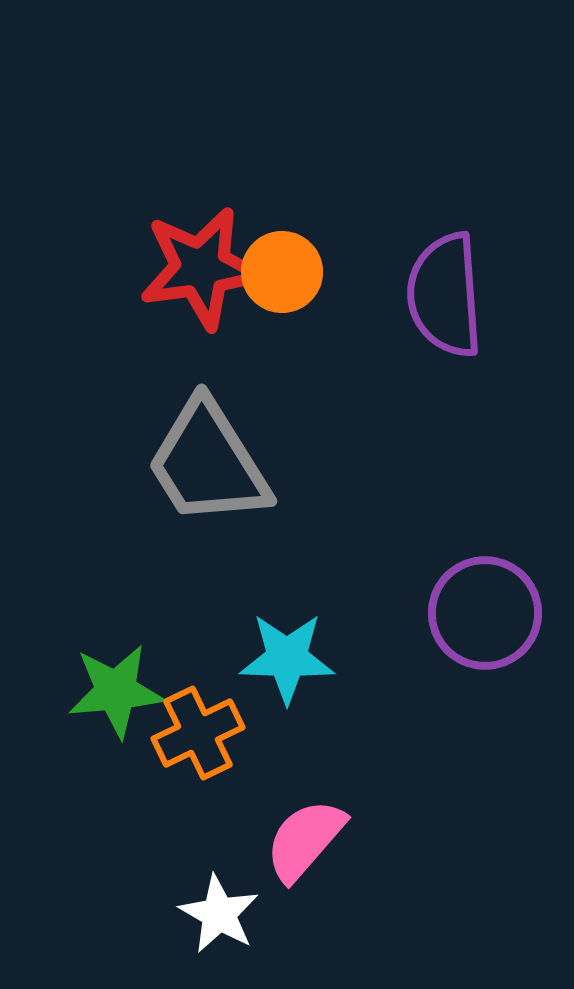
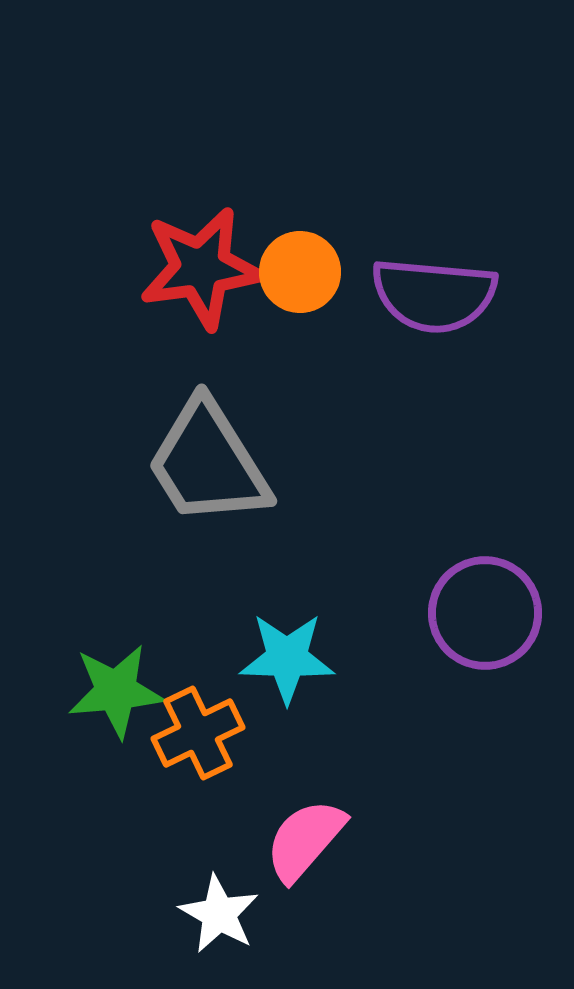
orange circle: moved 18 px right
purple semicircle: moved 11 px left; rotated 81 degrees counterclockwise
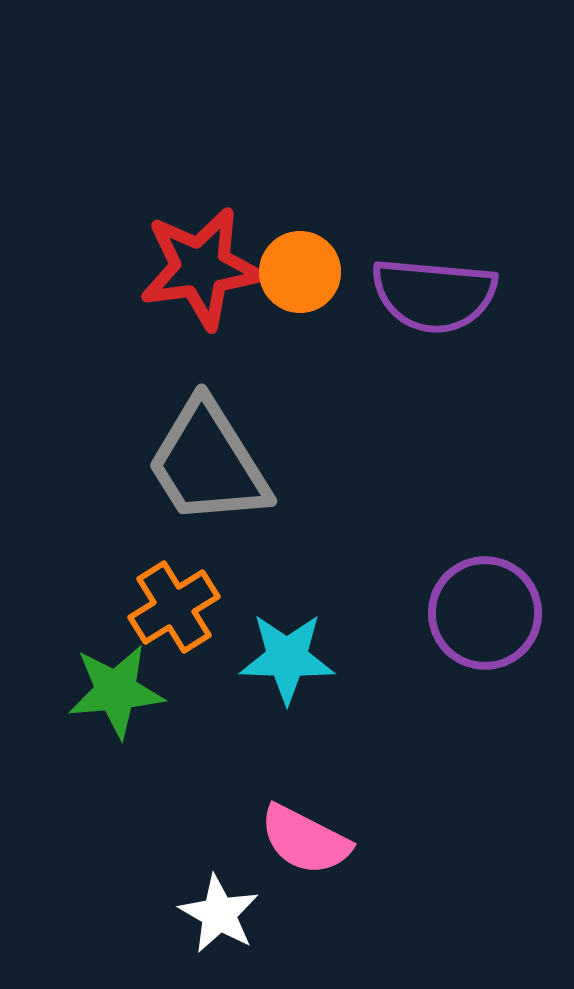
orange cross: moved 24 px left, 126 px up; rotated 6 degrees counterclockwise
pink semicircle: rotated 104 degrees counterclockwise
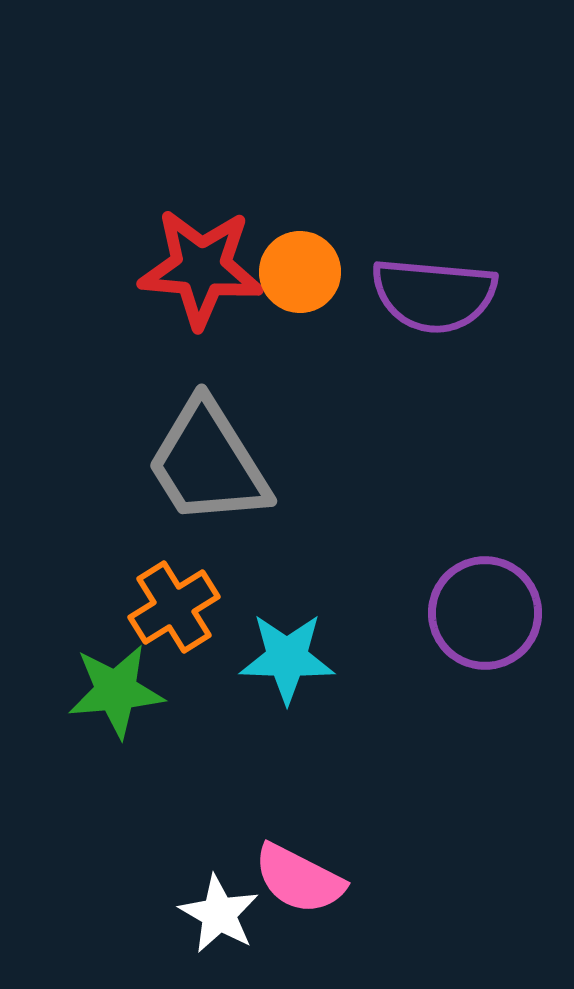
red star: rotated 13 degrees clockwise
pink semicircle: moved 6 px left, 39 px down
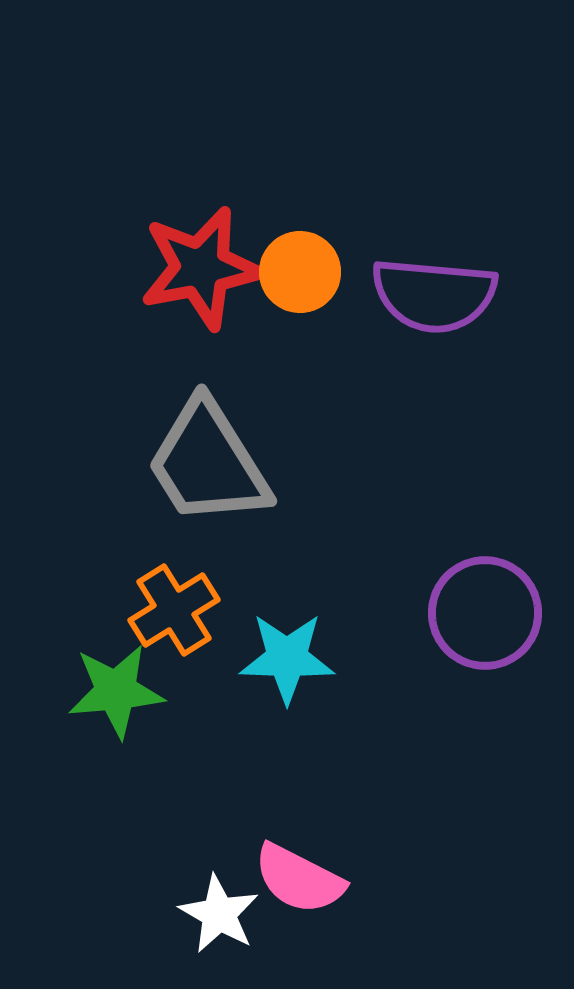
red star: rotated 16 degrees counterclockwise
orange cross: moved 3 px down
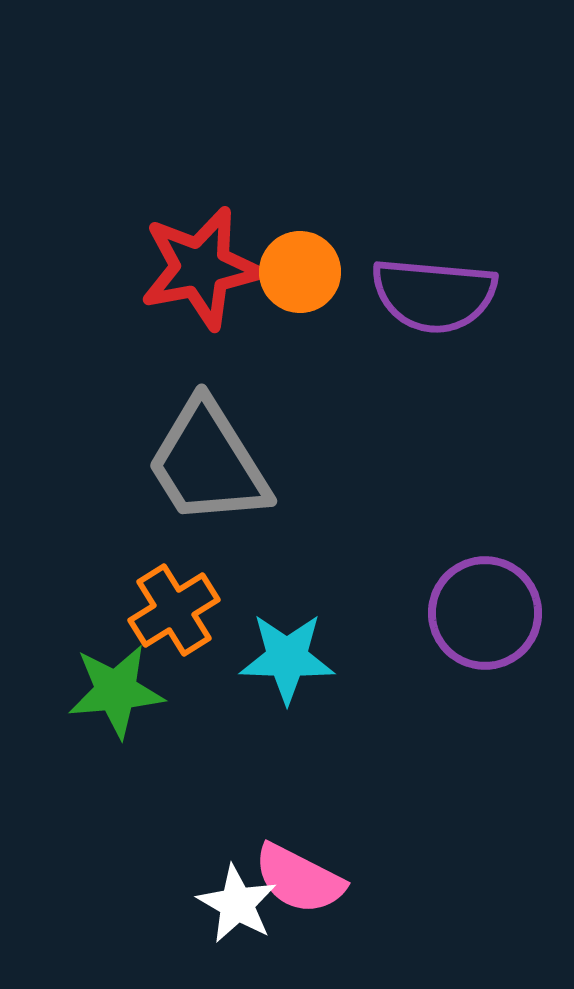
white star: moved 18 px right, 10 px up
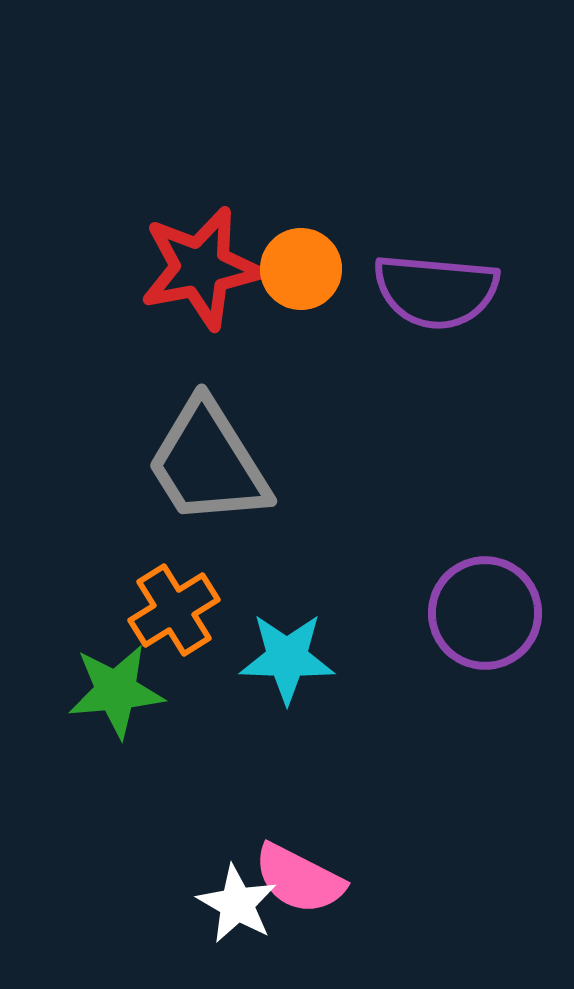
orange circle: moved 1 px right, 3 px up
purple semicircle: moved 2 px right, 4 px up
